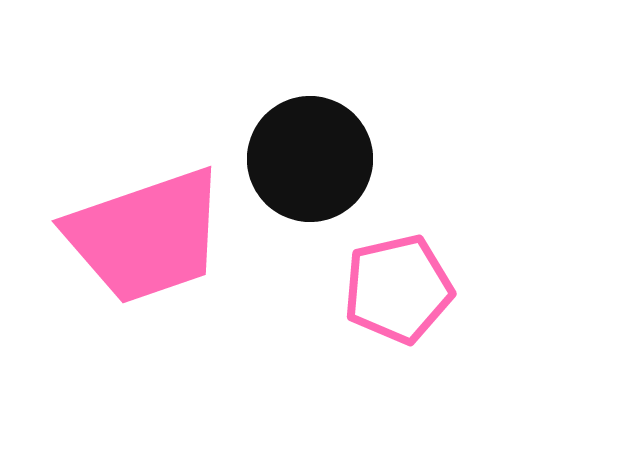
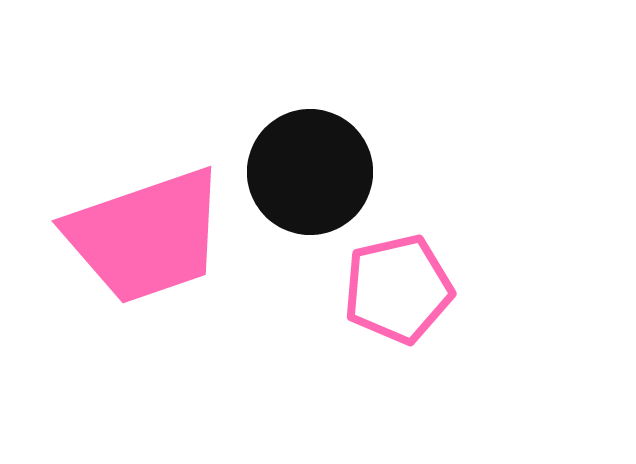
black circle: moved 13 px down
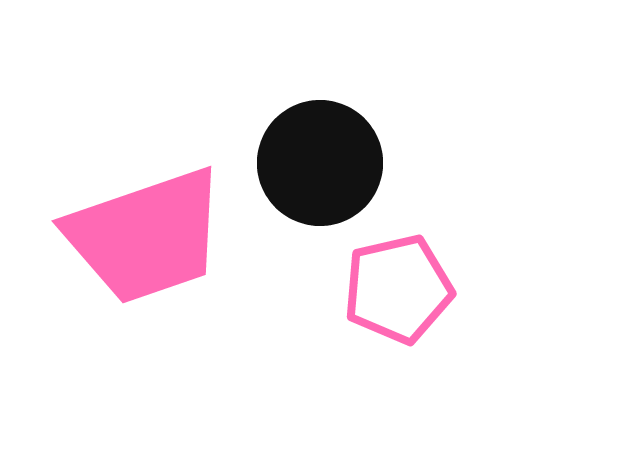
black circle: moved 10 px right, 9 px up
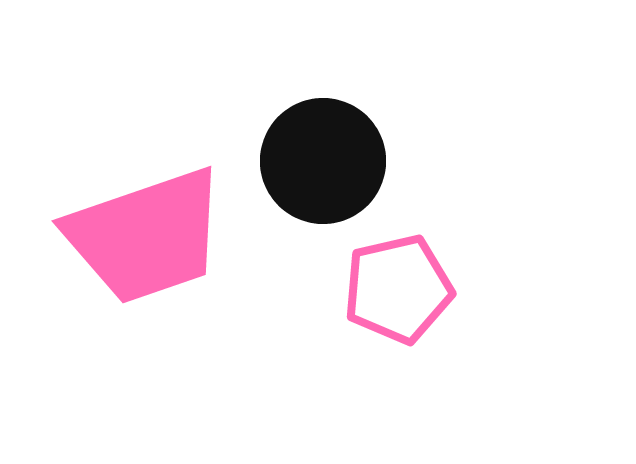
black circle: moved 3 px right, 2 px up
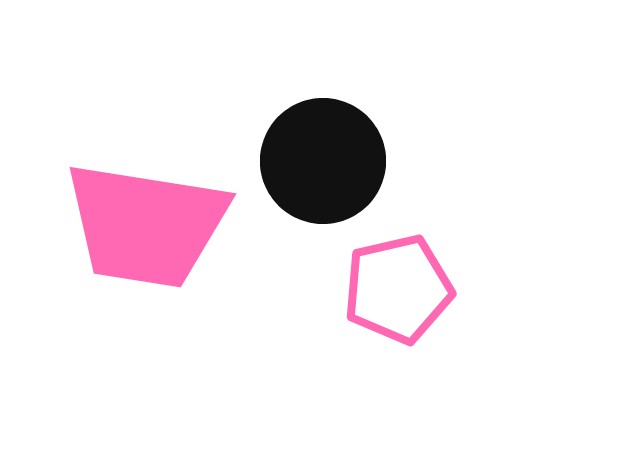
pink trapezoid: moved 11 px up; rotated 28 degrees clockwise
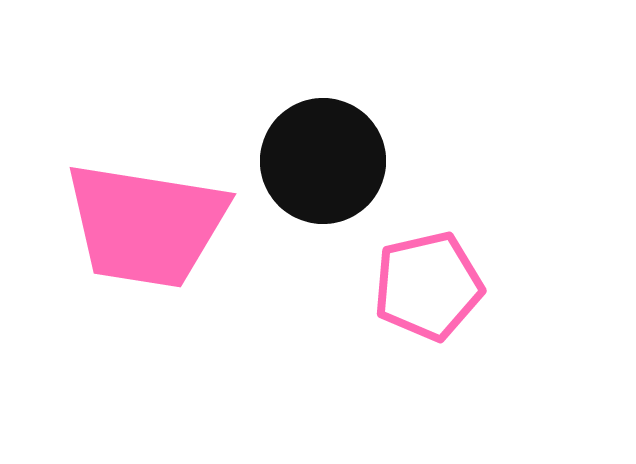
pink pentagon: moved 30 px right, 3 px up
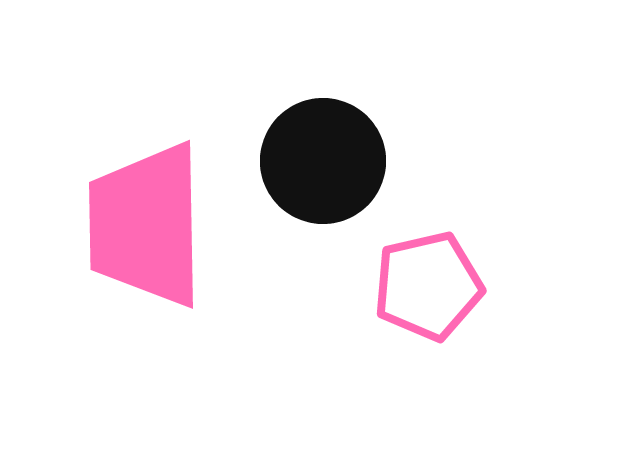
pink trapezoid: rotated 80 degrees clockwise
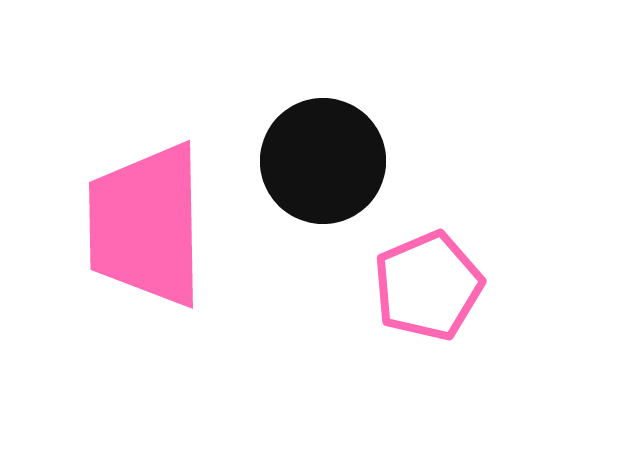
pink pentagon: rotated 10 degrees counterclockwise
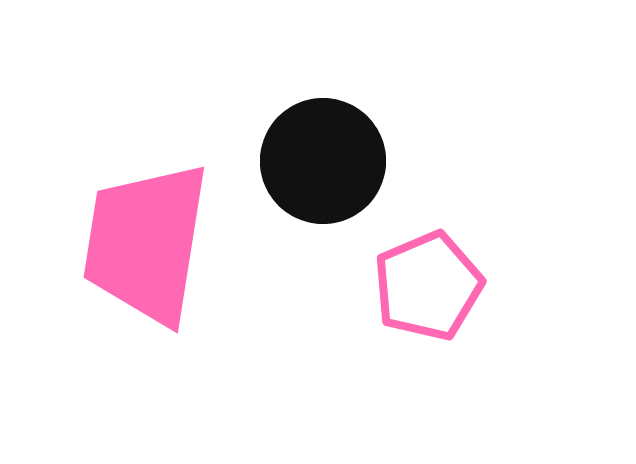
pink trapezoid: moved 18 px down; rotated 10 degrees clockwise
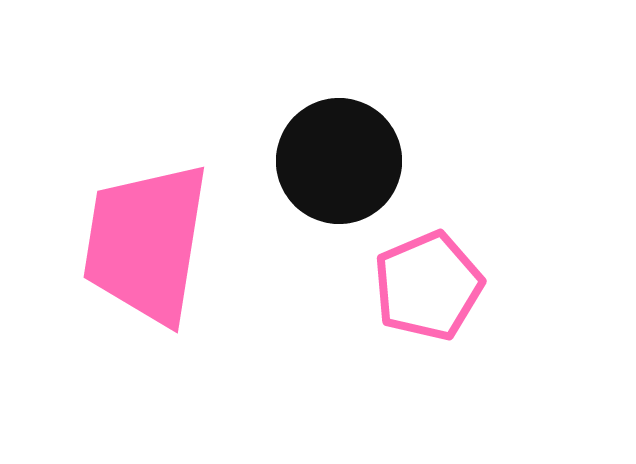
black circle: moved 16 px right
